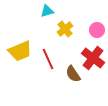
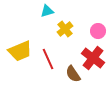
pink circle: moved 1 px right, 1 px down
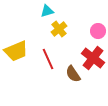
yellow cross: moved 6 px left
yellow trapezoid: moved 4 px left
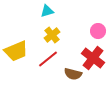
yellow cross: moved 7 px left, 6 px down
red line: rotated 75 degrees clockwise
brown semicircle: rotated 42 degrees counterclockwise
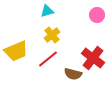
pink circle: moved 1 px left, 16 px up
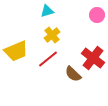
brown semicircle: rotated 30 degrees clockwise
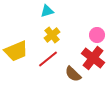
pink circle: moved 20 px down
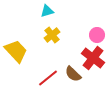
yellow trapezoid: rotated 110 degrees counterclockwise
red line: moved 19 px down
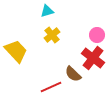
red line: moved 3 px right, 9 px down; rotated 15 degrees clockwise
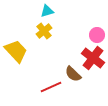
yellow cross: moved 8 px left, 4 px up
